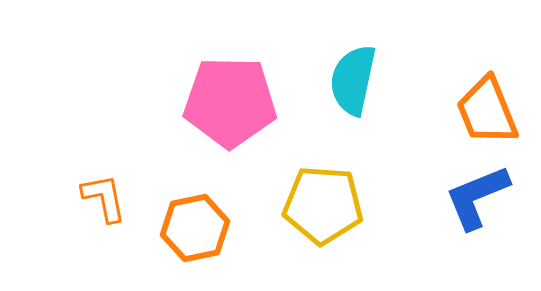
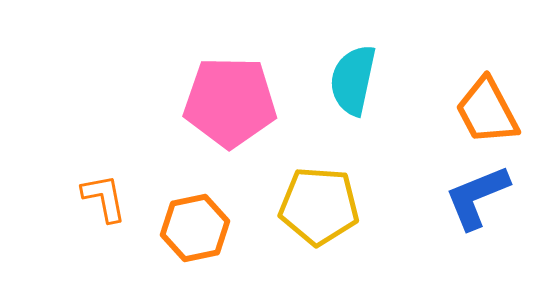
orange trapezoid: rotated 6 degrees counterclockwise
yellow pentagon: moved 4 px left, 1 px down
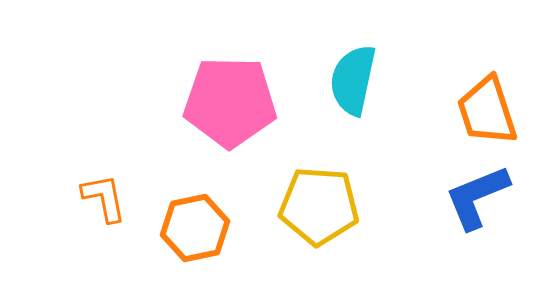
orange trapezoid: rotated 10 degrees clockwise
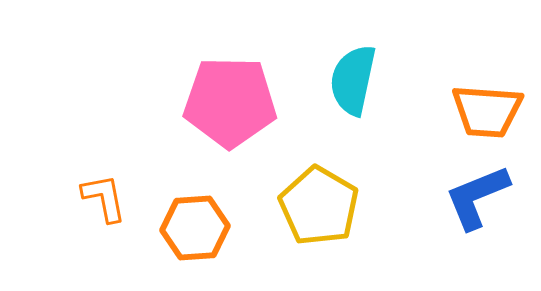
orange trapezoid: rotated 68 degrees counterclockwise
yellow pentagon: rotated 26 degrees clockwise
orange hexagon: rotated 8 degrees clockwise
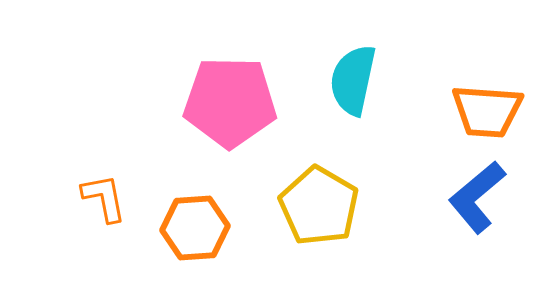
blue L-shape: rotated 18 degrees counterclockwise
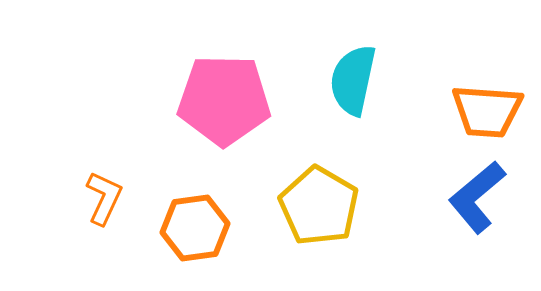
pink pentagon: moved 6 px left, 2 px up
orange L-shape: rotated 36 degrees clockwise
orange hexagon: rotated 4 degrees counterclockwise
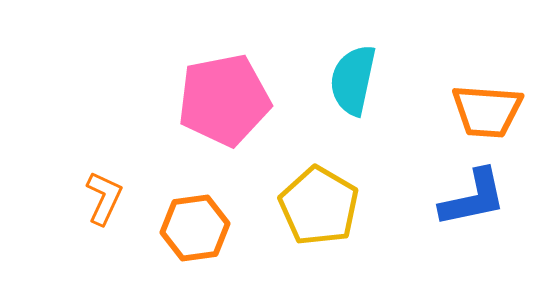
pink pentagon: rotated 12 degrees counterclockwise
blue L-shape: moved 4 px left, 1 px down; rotated 152 degrees counterclockwise
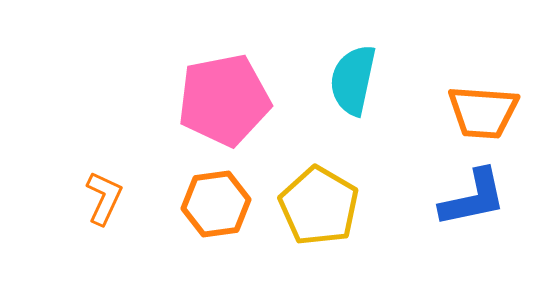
orange trapezoid: moved 4 px left, 1 px down
orange hexagon: moved 21 px right, 24 px up
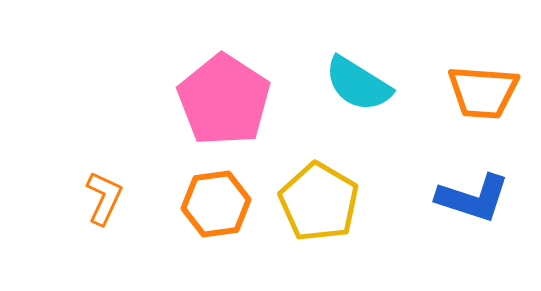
cyan semicircle: moved 5 px right, 4 px down; rotated 70 degrees counterclockwise
pink pentagon: rotated 28 degrees counterclockwise
orange trapezoid: moved 20 px up
blue L-shape: rotated 30 degrees clockwise
yellow pentagon: moved 4 px up
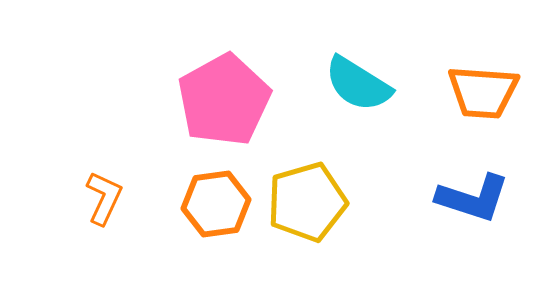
pink pentagon: rotated 10 degrees clockwise
yellow pentagon: moved 12 px left; rotated 26 degrees clockwise
